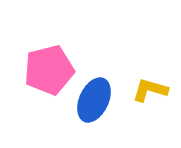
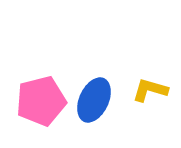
pink pentagon: moved 8 px left, 31 px down
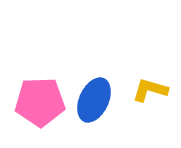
pink pentagon: moved 1 px left, 1 px down; rotated 12 degrees clockwise
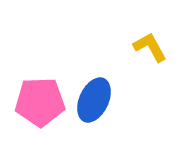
yellow L-shape: moved 43 px up; rotated 45 degrees clockwise
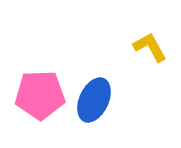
pink pentagon: moved 7 px up
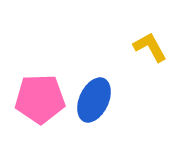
pink pentagon: moved 4 px down
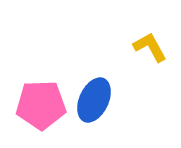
pink pentagon: moved 1 px right, 6 px down
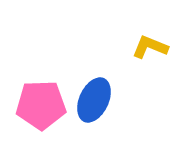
yellow L-shape: rotated 39 degrees counterclockwise
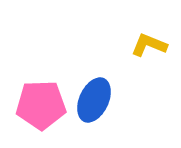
yellow L-shape: moved 1 px left, 2 px up
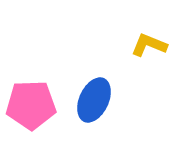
pink pentagon: moved 10 px left
